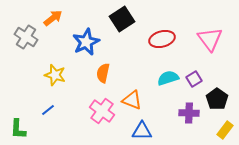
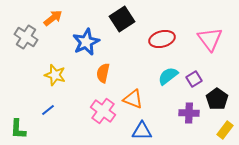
cyan semicircle: moved 2 px up; rotated 20 degrees counterclockwise
orange triangle: moved 1 px right, 1 px up
pink cross: moved 1 px right
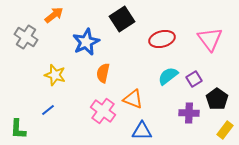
orange arrow: moved 1 px right, 3 px up
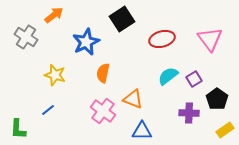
yellow rectangle: rotated 18 degrees clockwise
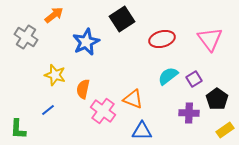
orange semicircle: moved 20 px left, 16 px down
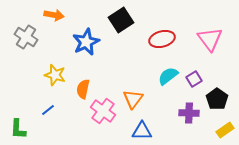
orange arrow: rotated 48 degrees clockwise
black square: moved 1 px left, 1 px down
orange triangle: rotated 45 degrees clockwise
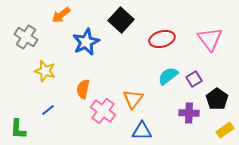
orange arrow: moved 7 px right; rotated 132 degrees clockwise
black square: rotated 15 degrees counterclockwise
yellow star: moved 10 px left, 4 px up
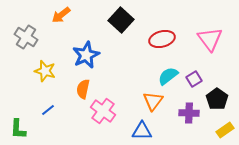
blue star: moved 13 px down
orange triangle: moved 20 px right, 2 px down
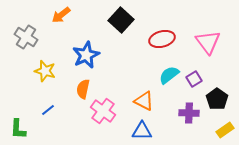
pink triangle: moved 2 px left, 3 px down
cyan semicircle: moved 1 px right, 1 px up
orange triangle: moved 9 px left; rotated 40 degrees counterclockwise
